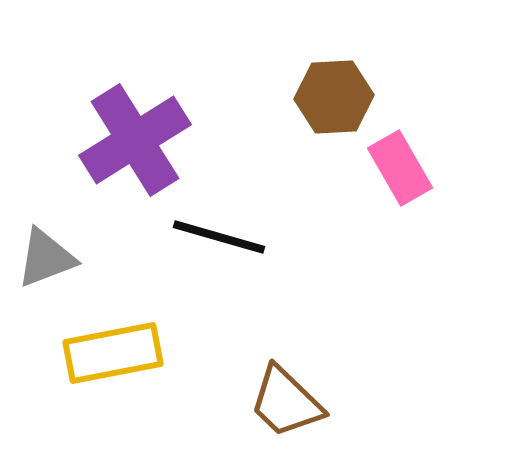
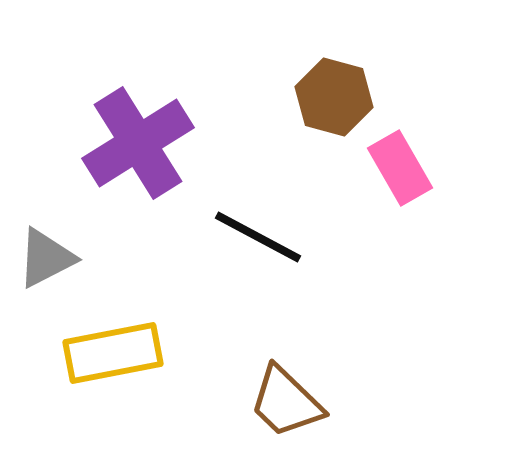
brown hexagon: rotated 18 degrees clockwise
purple cross: moved 3 px right, 3 px down
black line: moved 39 px right; rotated 12 degrees clockwise
gray triangle: rotated 6 degrees counterclockwise
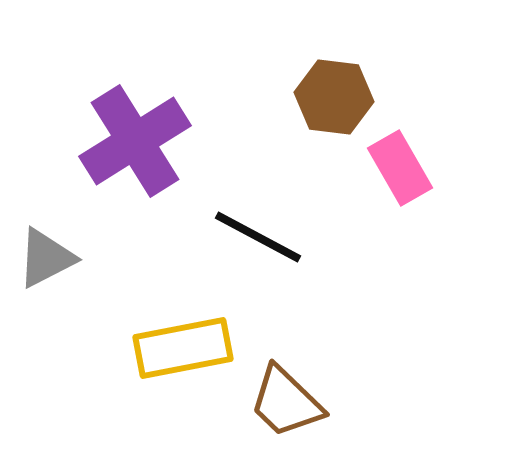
brown hexagon: rotated 8 degrees counterclockwise
purple cross: moved 3 px left, 2 px up
yellow rectangle: moved 70 px right, 5 px up
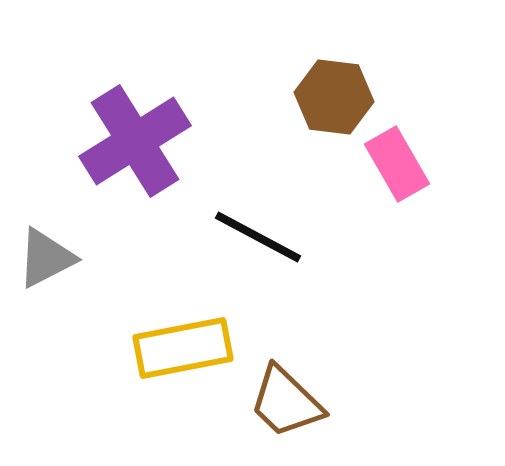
pink rectangle: moved 3 px left, 4 px up
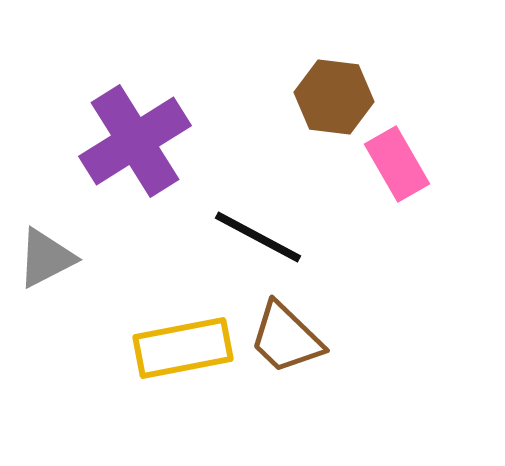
brown trapezoid: moved 64 px up
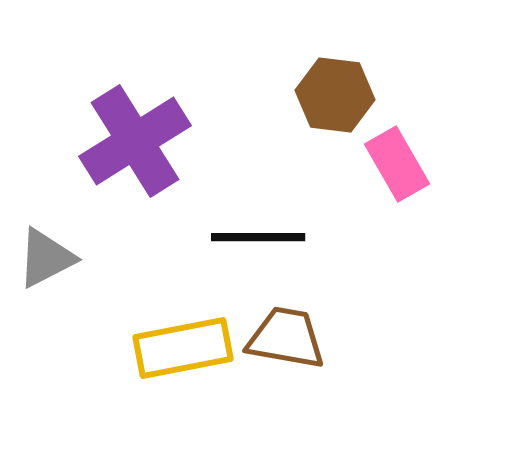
brown hexagon: moved 1 px right, 2 px up
black line: rotated 28 degrees counterclockwise
brown trapezoid: rotated 146 degrees clockwise
